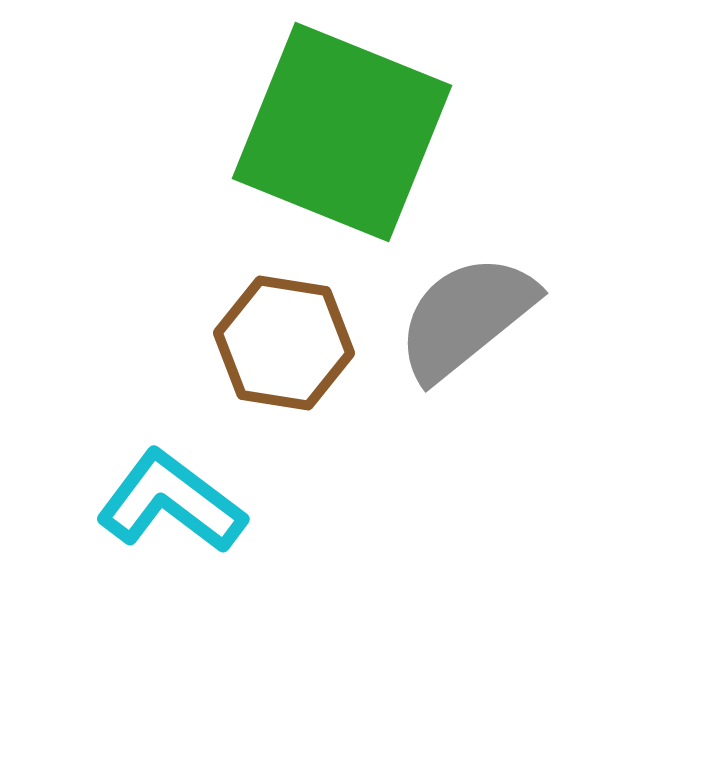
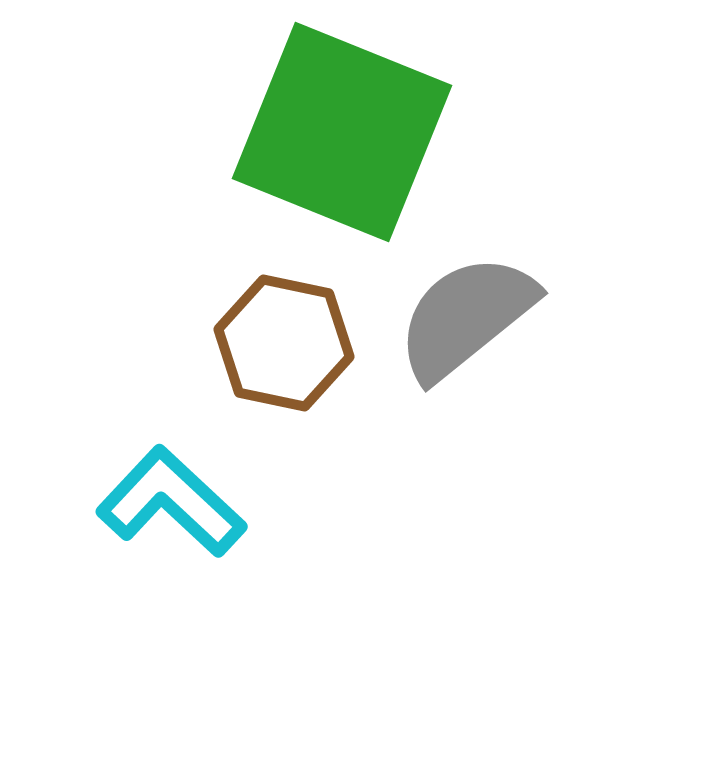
brown hexagon: rotated 3 degrees clockwise
cyan L-shape: rotated 6 degrees clockwise
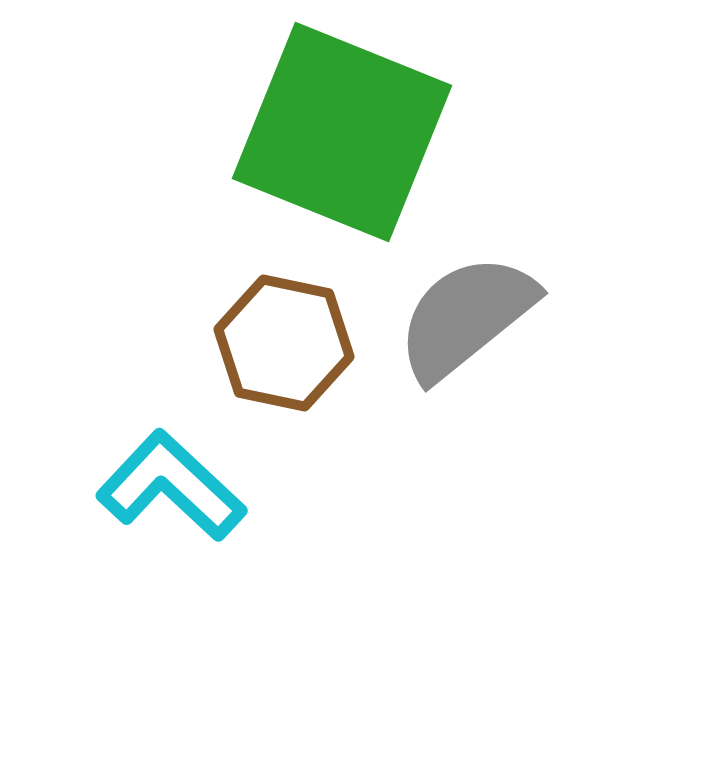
cyan L-shape: moved 16 px up
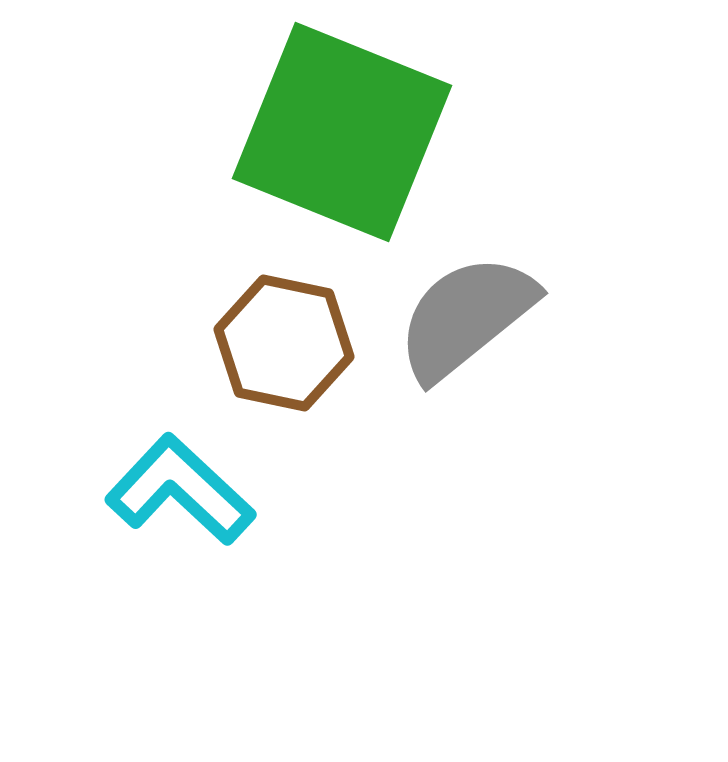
cyan L-shape: moved 9 px right, 4 px down
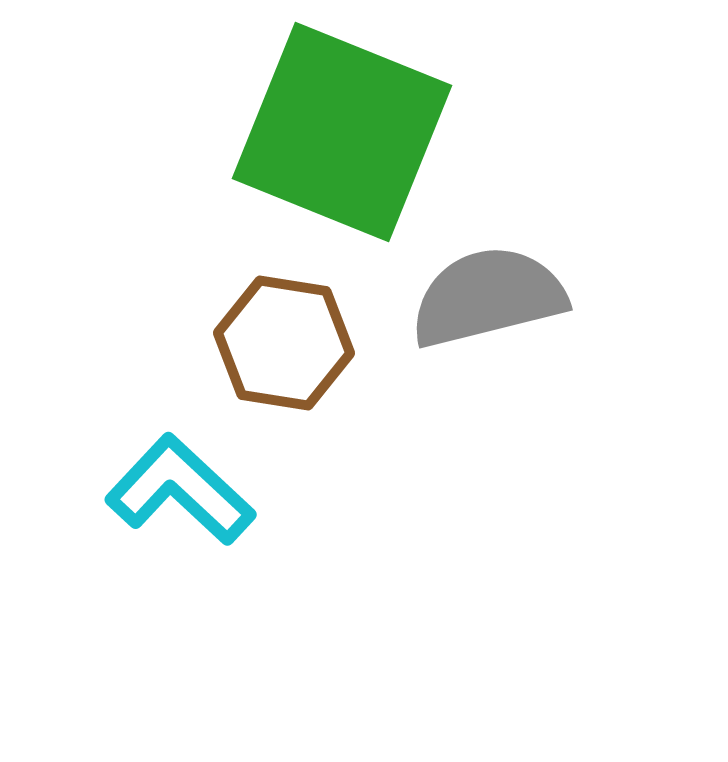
gray semicircle: moved 22 px right, 20 px up; rotated 25 degrees clockwise
brown hexagon: rotated 3 degrees counterclockwise
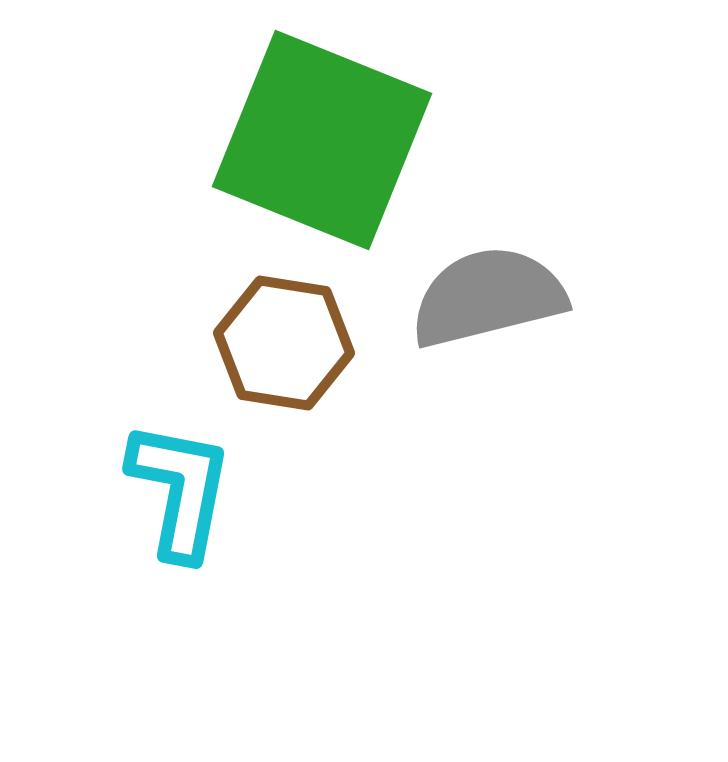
green square: moved 20 px left, 8 px down
cyan L-shape: rotated 58 degrees clockwise
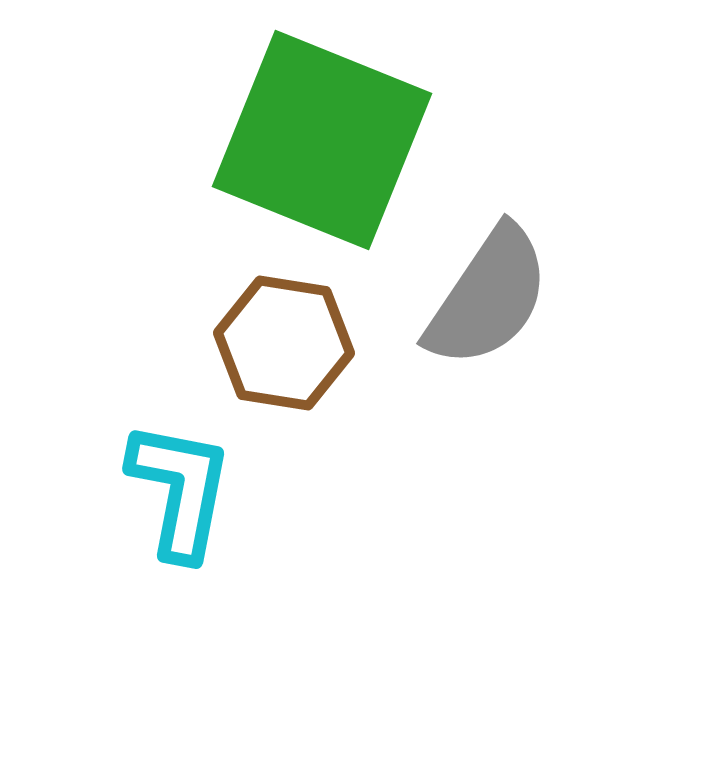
gray semicircle: rotated 138 degrees clockwise
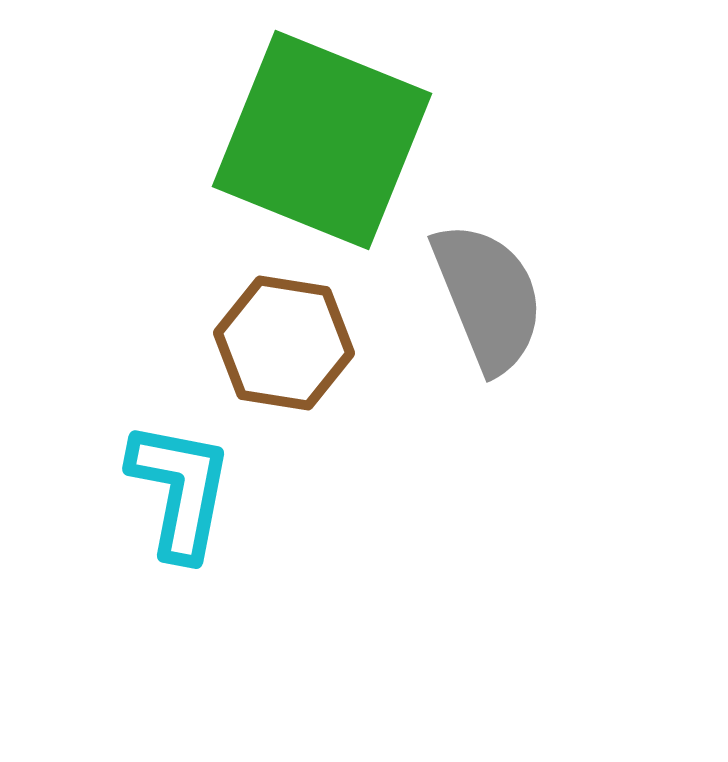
gray semicircle: rotated 56 degrees counterclockwise
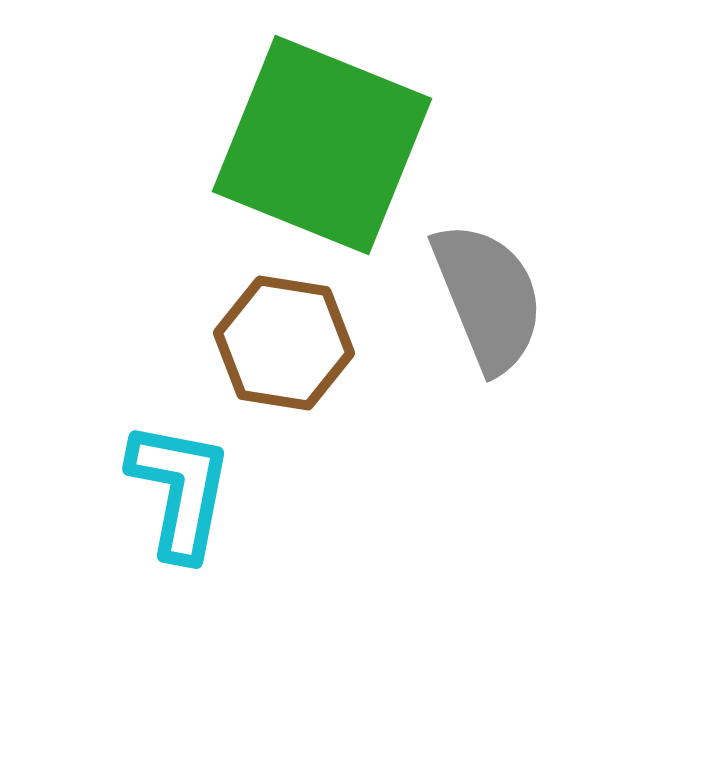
green square: moved 5 px down
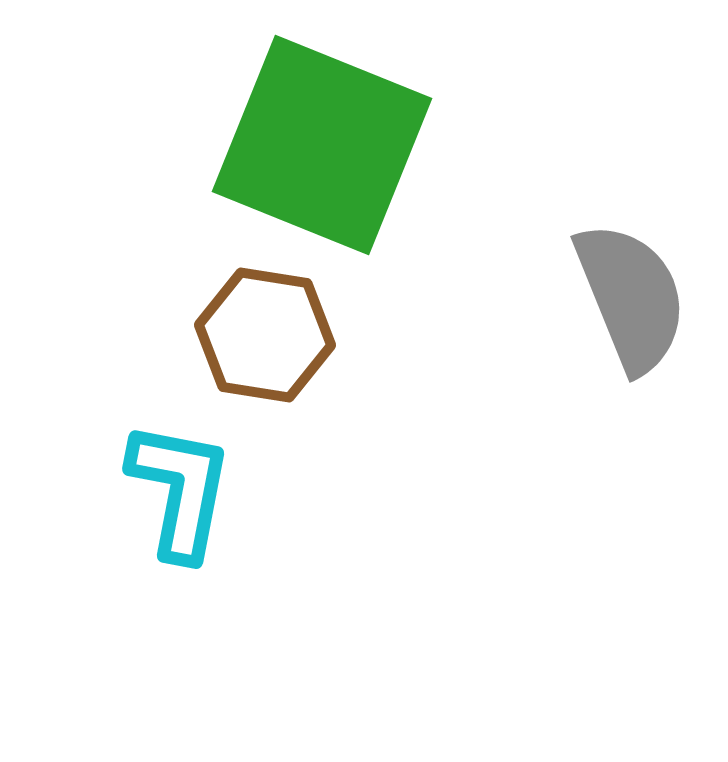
gray semicircle: moved 143 px right
brown hexagon: moved 19 px left, 8 px up
